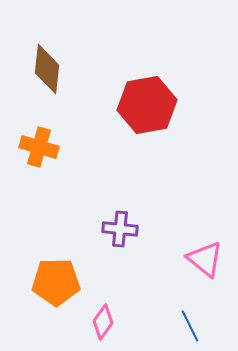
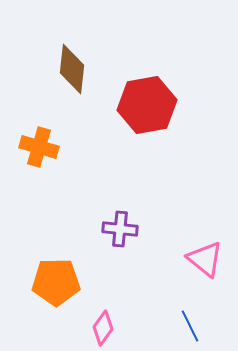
brown diamond: moved 25 px right
pink diamond: moved 6 px down
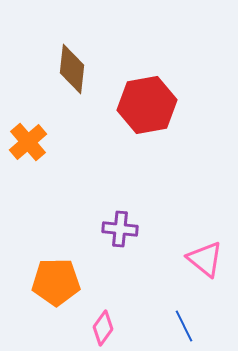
orange cross: moved 11 px left, 5 px up; rotated 33 degrees clockwise
blue line: moved 6 px left
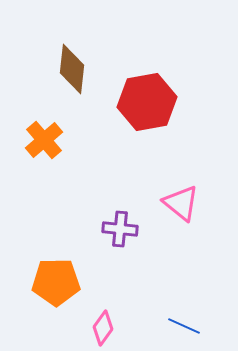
red hexagon: moved 3 px up
orange cross: moved 16 px right, 2 px up
pink triangle: moved 24 px left, 56 px up
blue line: rotated 40 degrees counterclockwise
